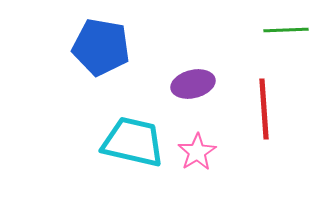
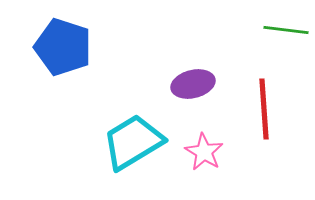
green line: rotated 9 degrees clockwise
blue pentagon: moved 38 px left; rotated 8 degrees clockwise
cyan trapezoid: rotated 44 degrees counterclockwise
pink star: moved 7 px right; rotated 9 degrees counterclockwise
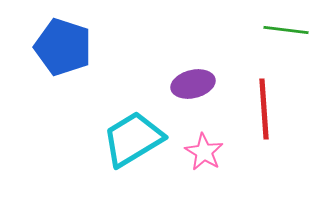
cyan trapezoid: moved 3 px up
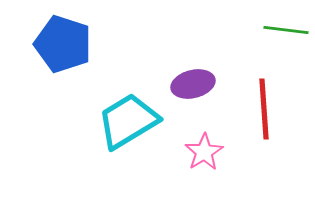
blue pentagon: moved 3 px up
cyan trapezoid: moved 5 px left, 18 px up
pink star: rotated 9 degrees clockwise
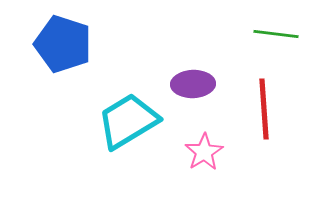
green line: moved 10 px left, 4 px down
purple ellipse: rotated 12 degrees clockwise
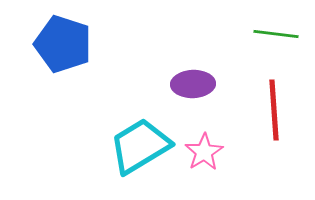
red line: moved 10 px right, 1 px down
cyan trapezoid: moved 12 px right, 25 px down
